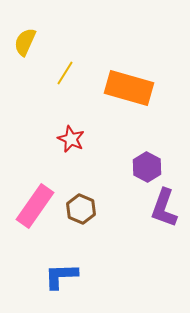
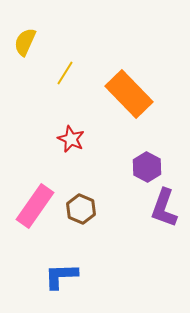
orange rectangle: moved 6 px down; rotated 30 degrees clockwise
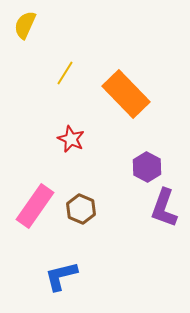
yellow semicircle: moved 17 px up
orange rectangle: moved 3 px left
blue L-shape: rotated 12 degrees counterclockwise
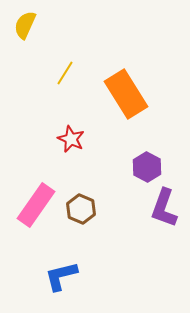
orange rectangle: rotated 12 degrees clockwise
pink rectangle: moved 1 px right, 1 px up
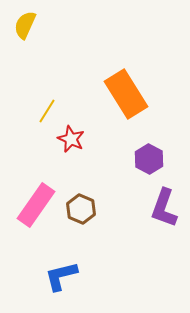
yellow line: moved 18 px left, 38 px down
purple hexagon: moved 2 px right, 8 px up
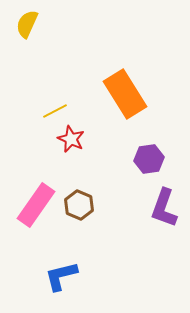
yellow semicircle: moved 2 px right, 1 px up
orange rectangle: moved 1 px left
yellow line: moved 8 px right; rotated 30 degrees clockwise
purple hexagon: rotated 24 degrees clockwise
brown hexagon: moved 2 px left, 4 px up
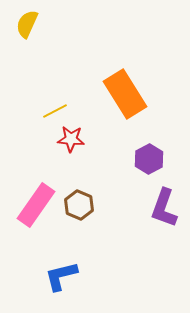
red star: rotated 20 degrees counterclockwise
purple hexagon: rotated 20 degrees counterclockwise
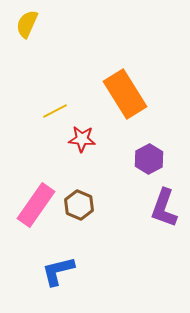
red star: moved 11 px right
blue L-shape: moved 3 px left, 5 px up
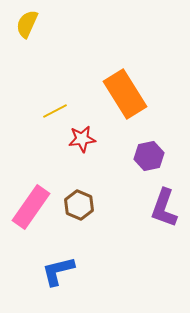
red star: rotated 12 degrees counterclockwise
purple hexagon: moved 3 px up; rotated 16 degrees clockwise
pink rectangle: moved 5 px left, 2 px down
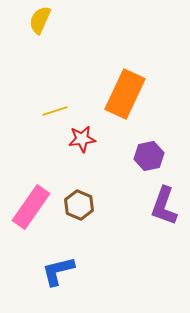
yellow semicircle: moved 13 px right, 4 px up
orange rectangle: rotated 57 degrees clockwise
yellow line: rotated 10 degrees clockwise
purple L-shape: moved 2 px up
